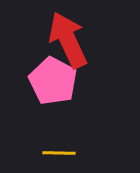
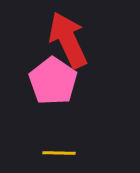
pink pentagon: rotated 6 degrees clockwise
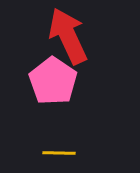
red arrow: moved 4 px up
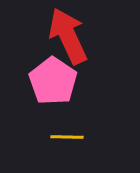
yellow line: moved 8 px right, 16 px up
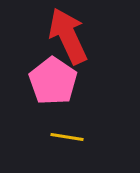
yellow line: rotated 8 degrees clockwise
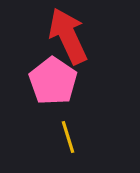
yellow line: moved 1 px right; rotated 64 degrees clockwise
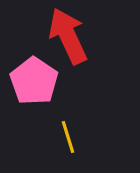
pink pentagon: moved 19 px left
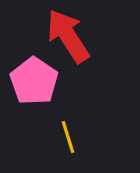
red arrow: rotated 8 degrees counterclockwise
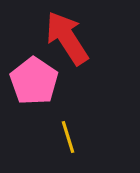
red arrow: moved 1 px left, 2 px down
